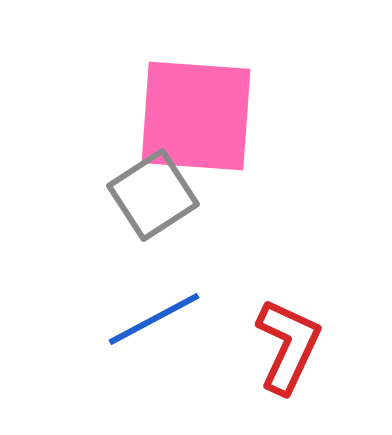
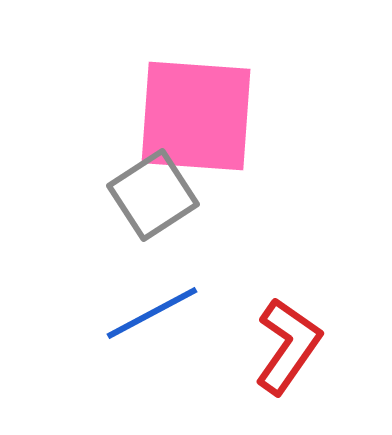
blue line: moved 2 px left, 6 px up
red L-shape: rotated 10 degrees clockwise
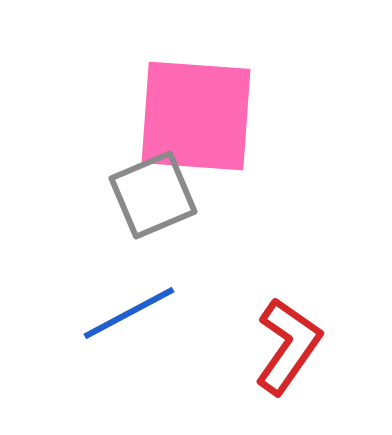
gray square: rotated 10 degrees clockwise
blue line: moved 23 px left
